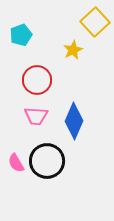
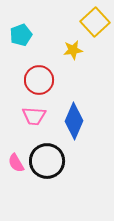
yellow star: rotated 18 degrees clockwise
red circle: moved 2 px right
pink trapezoid: moved 2 px left
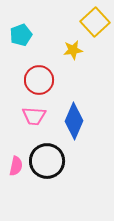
pink semicircle: moved 3 px down; rotated 138 degrees counterclockwise
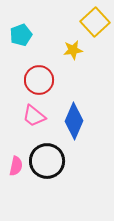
pink trapezoid: rotated 35 degrees clockwise
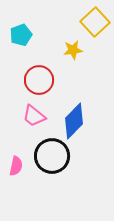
blue diamond: rotated 21 degrees clockwise
black circle: moved 5 px right, 5 px up
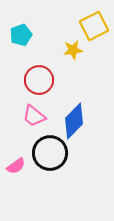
yellow square: moved 1 px left, 4 px down; rotated 16 degrees clockwise
black circle: moved 2 px left, 3 px up
pink semicircle: rotated 42 degrees clockwise
